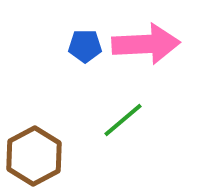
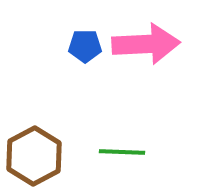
green line: moved 1 px left, 32 px down; rotated 42 degrees clockwise
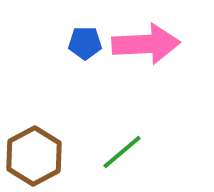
blue pentagon: moved 3 px up
green line: rotated 42 degrees counterclockwise
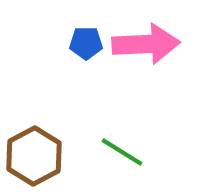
blue pentagon: moved 1 px right
green line: rotated 72 degrees clockwise
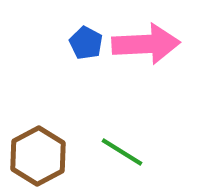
blue pentagon: rotated 28 degrees clockwise
brown hexagon: moved 4 px right
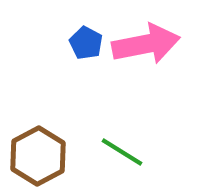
pink arrow: rotated 8 degrees counterclockwise
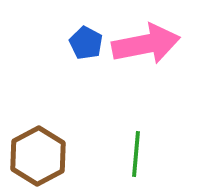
green line: moved 14 px right, 2 px down; rotated 63 degrees clockwise
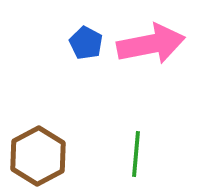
pink arrow: moved 5 px right
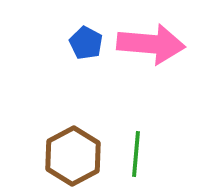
pink arrow: rotated 16 degrees clockwise
brown hexagon: moved 35 px right
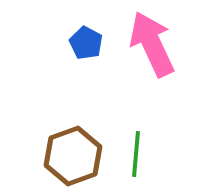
pink arrow: moved 1 px right; rotated 120 degrees counterclockwise
brown hexagon: rotated 8 degrees clockwise
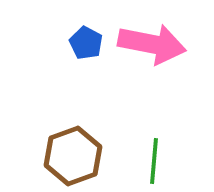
pink arrow: rotated 126 degrees clockwise
green line: moved 18 px right, 7 px down
